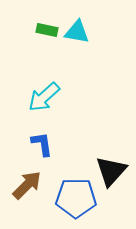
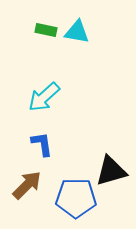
green rectangle: moved 1 px left
black triangle: rotated 32 degrees clockwise
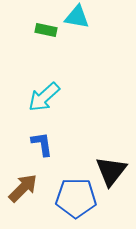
cyan triangle: moved 15 px up
black triangle: rotated 36 degrees counterclockwise
brown arrow: moved 4 px left, 3 px down
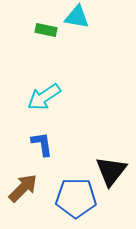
cyan arrow: rotated 8 degrees clockwise
